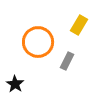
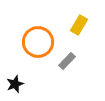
gray rectangle: rotated 18 degrees clockwise
black star: rotated 18 degrees clockwise
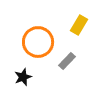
black star: moved 8 px right, 7 px up
